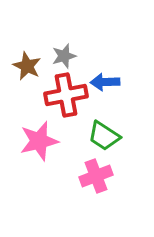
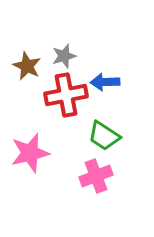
pink star: moved 9 px left, 12 px down
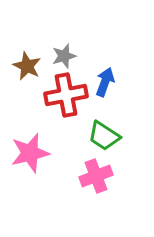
blue arrow: rotated 112 degrees clockwise
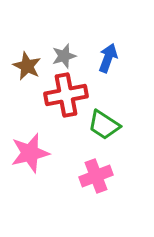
blue arrow: moved 3 px right, 24 px up
green trapezoid: moved 11 px up
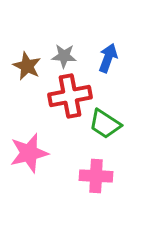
gray star: rotated 20 degrees clockwise
red cross: moved 4 px right, 1 px down
green trapezoid: moved 1 px right, 1 px up
pink star: moved 1 px left
pink cross: rotated 24 degrees clockwise
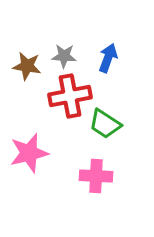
brown star: rotated 16 degrees counterclockwise
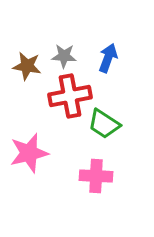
green trapezoid: moved 1 px left
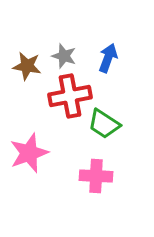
gray star: rotated 15 degrees clockwise
pink star: rotated 6 degrees counterclockwise
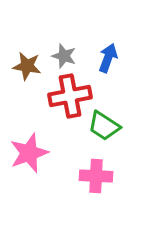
green trapezoid: moved 2 px down
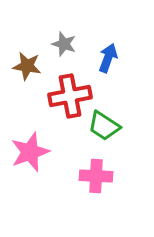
gray star: moved 12 px up
pink star: moved 1 px right, 1 px up
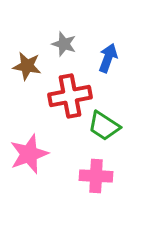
pink star: moved 1 px left, 2 px down
